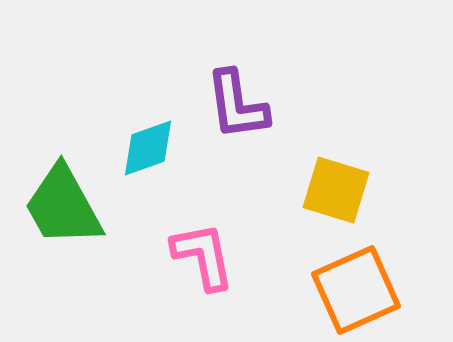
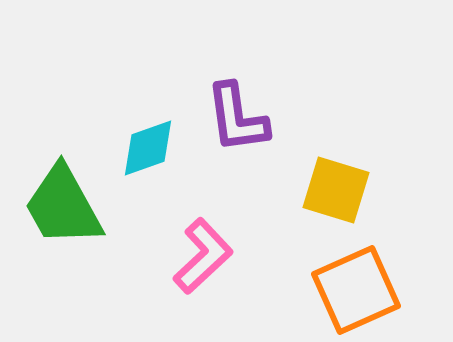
purple L-shape: moved 13 px down
pink L-shape: rotated 58 degrees clockwise
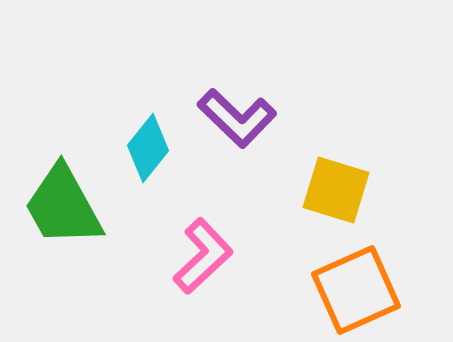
purple L-shape: rotated 38 degrees counterclockwise
cyan diamond: rotated 32 degrees counterclockwise
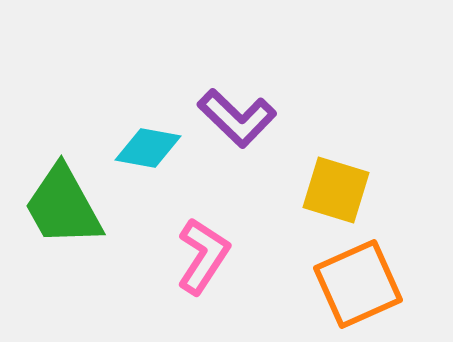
cyan diamond: rotated 62 degrees clockwise
pink L-shape: rotated 14 degrees counterclockwise
orange square: moved 2 px right, 6 px up
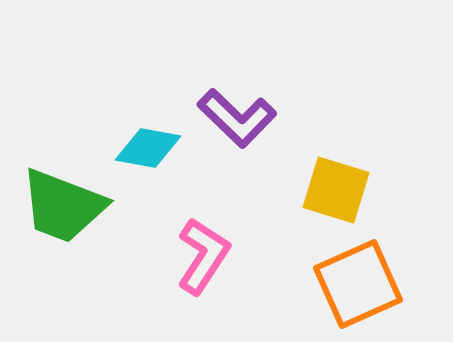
green trapezoid: rotated 40 degrees counterclockwise
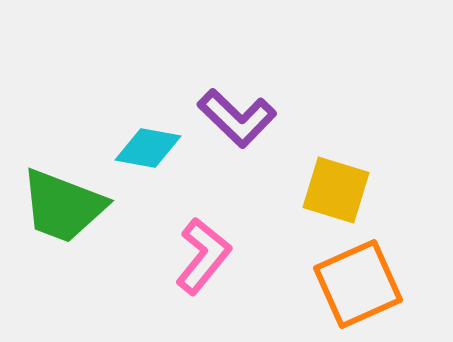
pink L-shape: rotated 6 degrees clockwise
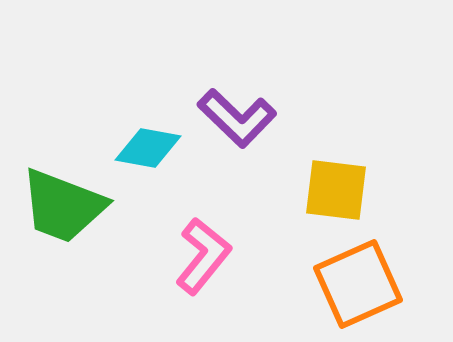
yellow square: rotated 10 degrees counterclockwise
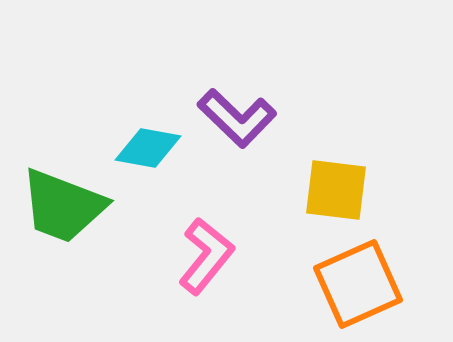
pink L-shape: moved 3 px right
